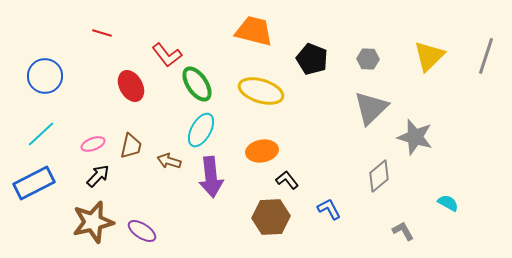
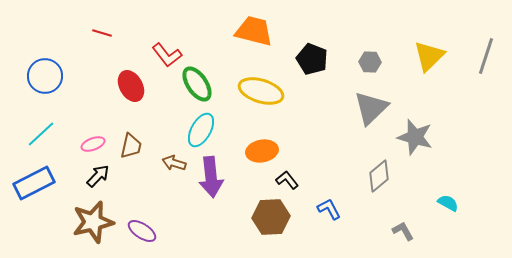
gray hexagon: moved 2 px right, 3 px down
brown arrow: moved 5 px right, 2 px down
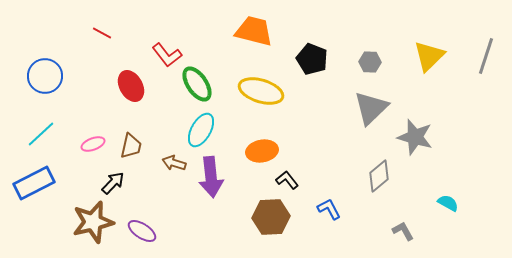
red line: rotated 12 degrees clockwise
black arrow: moved 15 px right, 7 px down
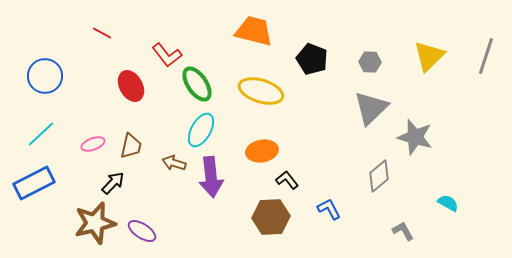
brown star: moved 2 px right, 1 px down
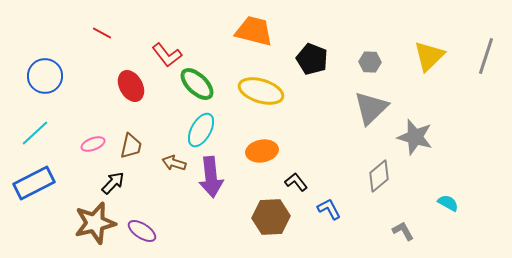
green ellipse: rotated 12 degrees counterclockwise
cyan line: moved 6 px left, 1 px up
black L-shape: moved 9 px right, 2 px down
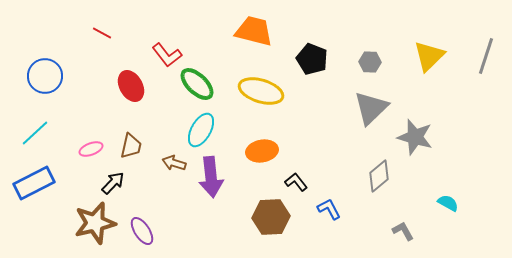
pink ellipse: moved 2 px left, 5 px down
purple ellipse: rotated 24 degrees clockwise
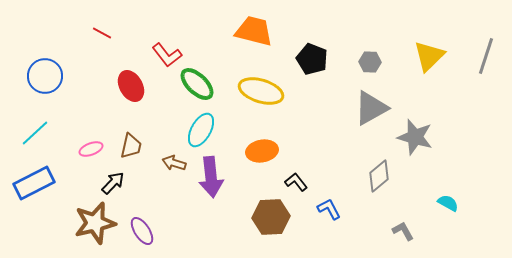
gray triangle: rotated 15 degrees clockwise
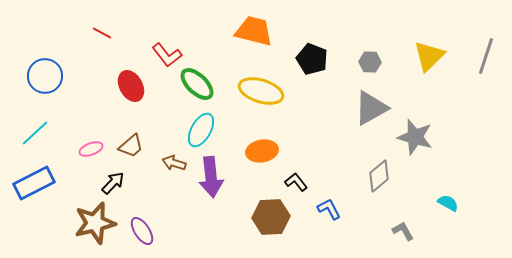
brown trapezoid: rotated 36 degrees clockwise
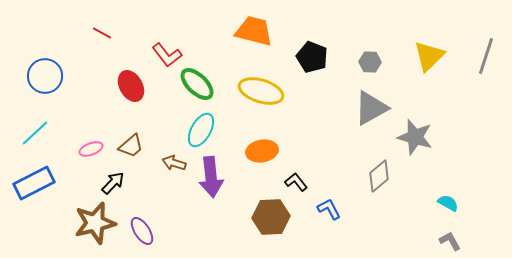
black pentagon: moved 2 px up
gray L-shape: moved 47 px right, 10 px down
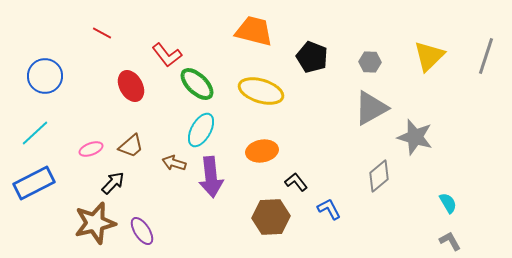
cyan semicircle: rotated 30 degrees clockwise
